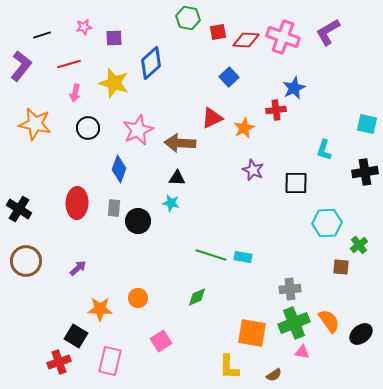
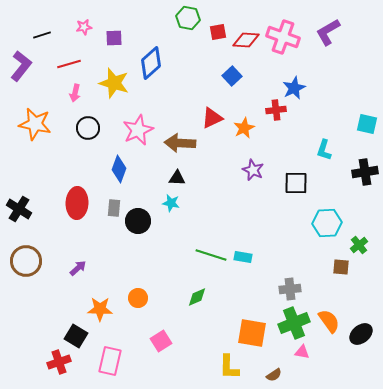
blue square at (229, 77): moved 3 px right, 1 px up
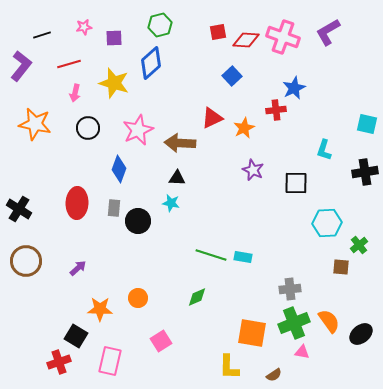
green hexagon at (188, 18): moved 28 px left, 7 px down; rotated 25 degrees counterclockwise
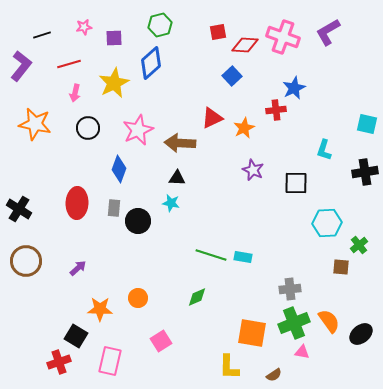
red diamond at (246, 40): moved 1 px left, 5 px down
yellow star at (114, 83): rotated 28 degrees clockwise
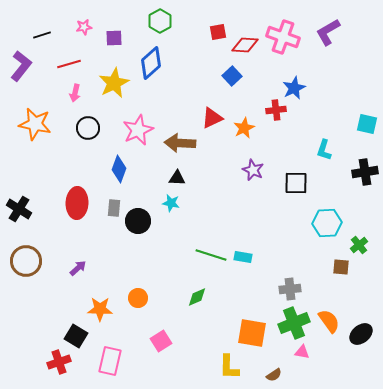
green hexagon at (160, 25): moved 4 px up; rotated 15 degrees counterclockwise
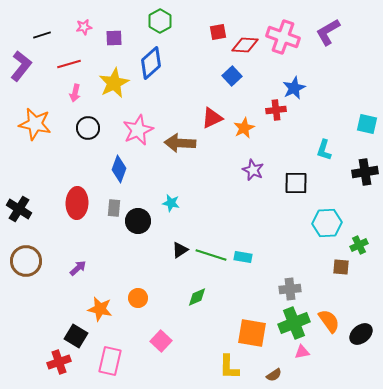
black triangle at (177, 178): moved 3 px right, 72 px down; rotated 36 degrees counterclockwise
green cross at (359, 245): rotated 12 degrees clockwise
orange star at (100, 309): rotated 10 degrees clockwise
pink square at (161, 341): rotated 15 degrees counterclockwise
pink triangle at (302, 352): rotated 21 degrees counterclockwise
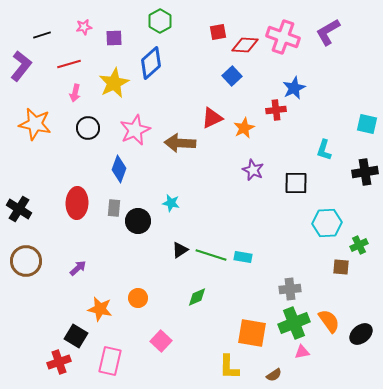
pink star at (138, 130): moved 3 px left
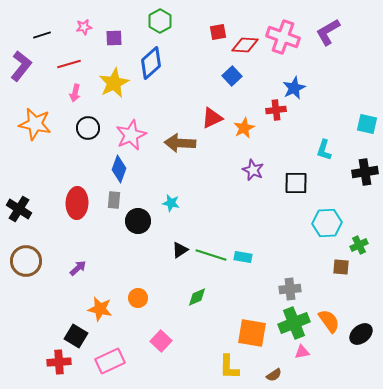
pink star at (135, 130): moved 4 px left, 5 px down
gray rectangle at (114, 208): moved 8 px up
pink rectangle at (110, 361): rotated 52 degrees clockwise
red cross at (59, 362): rotated 15 degrees clockwise
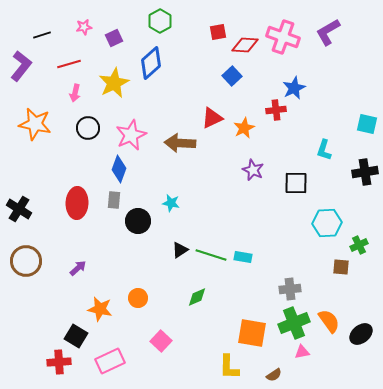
purple square at (114, 38): rotated 24 degrees counterclockwise
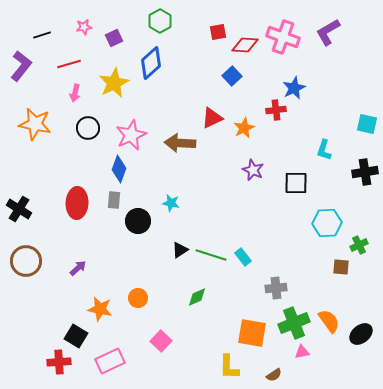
cyan rectangle at (243, 257): rotated 42 degrees clockwise
gray cross at (290, 289): moved 14 px left, 1 px up
